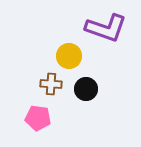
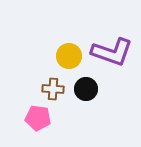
purple L-shape: moved 6 px right, 24 px down
brown cross: moved 2 px right, 5 px down
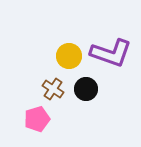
purple L-shape: moved 1 px left, 1 px down
brown cross: rotated 30 degrees clockwise
pink pentagon: moved 1 px left, 1 px down; rotated 25 degrees counterclockwise
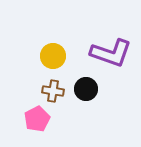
yellow circle: moved 16 px left
brown cross: moved 2 px down; rotated 25 degrees counterclockwise
pink pentagon: rotated 10 degrees counterclockwise
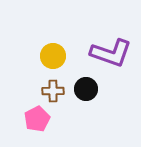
brown cross: rotated 10 degrees counterclockwise
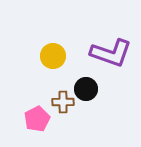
brown cross: moved 10 px right, 11 px down
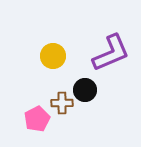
purple L-shape: rotated 42 degrees counterclockwise
black circle: moved 1 px left, 1 px down
brown cross: moved 1 px left, 1 px down
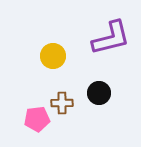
purple L-shape: moved 15 px up; rotated 9 degrees clockwise
black circle: moved 14 px right, 3 px down
pink pentagon: rotated 20 degrees clockwise
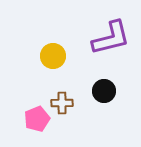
black circle: moved 5 px right, 2 px up
pink pentagon: rotated 15 degrees counterclockwise
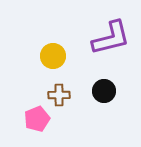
brown cross: moved 3 px left, 8 px up
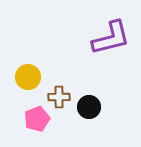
yellow circle: moved 25 px left, 21 px down
black circle: moved 15 px left, 16 px down
brown cross: moved 2 px down
